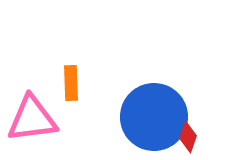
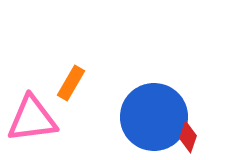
orange rectangle: rotated 32 degrees clockwise
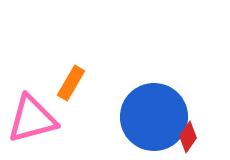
pink triangle: rotated 8 degrees counterclockwise
red diamond: rotated 16 degrees clockwise
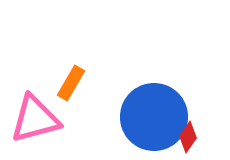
pink triangle: moved 3 px right
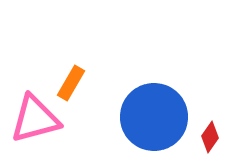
red diamond: moved 22 px right
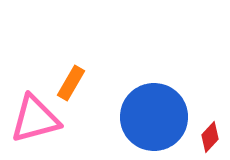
red diamond: rotated 8 degrees clockwise
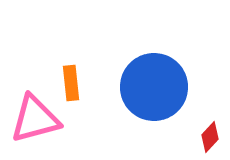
orange rectangle: rotated 36 degrees counterclockwise
blue circle: moved 30 px up
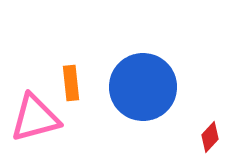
blue circle: moved 11 px left
pink triangle: moved 1 px up
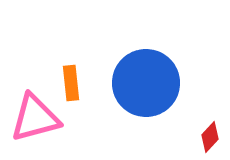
blue circle: moved 3 px right, 4 px up
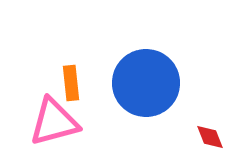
pink triangle: moved 19 px right, 4 px down
red diamond: rotated 64 degrees counterclockwise
